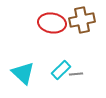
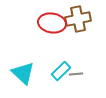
brown cross: moved 4 px left, 1 px up
cyan rectangle: moved 1 px down
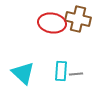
brown cross: rotated 25 degrees clockwise
cyan rectangle: rotated 42 degrees counterclockwise
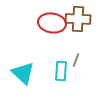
brown cross: rotated 10 degrees counterclockwise
gray line: moved 14 px up; rotated 64 degrees counterclockwise
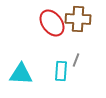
red ellipse: rotated 44 degrees clockwise
cyan triangle: moved 2 px left, 1 px down; rotated 40 degrees counterclockwise
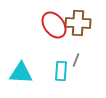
brown cross: moved 4 px down
red ellipse: moved 2 px right, 2 px down
cyan triangle: moved 1 px up
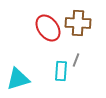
red ellipse: moved 6 px left, 3 px down
cyan triangle: moved 3 px left, 6 px down; rotated 20 degrees counterclockwise
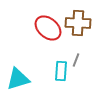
red ellipse: rotated 12 degrees counterclockwise
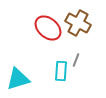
brown cross: rotated 25 degrees clockwise
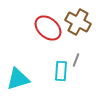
brown cross: moved 1 px up
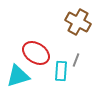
red ellipse: moved 12 px left, 25 px down; rotated 8 degrees counterclockwise
cyan triangle: moved 3 px up
